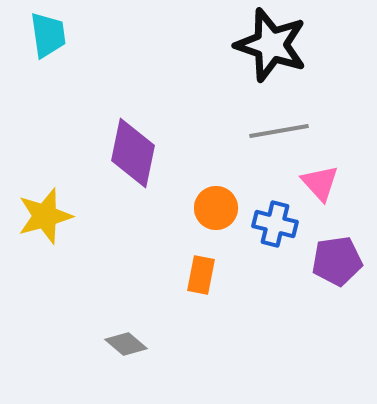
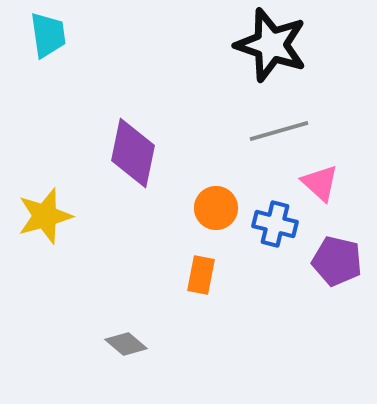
gray line: rotated 6 degrees counterclockwise
pink triangle: rotated 6 degrees counterclockwise
purple pentagon: rotated 21 degrees clockwise
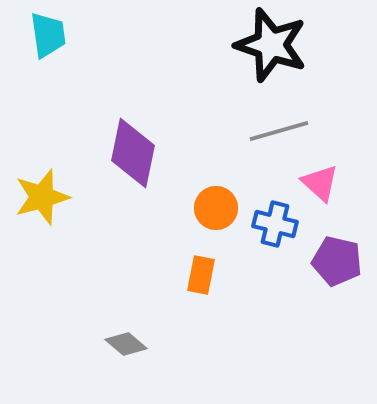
yellow star: moved 3 px left, 19 px up
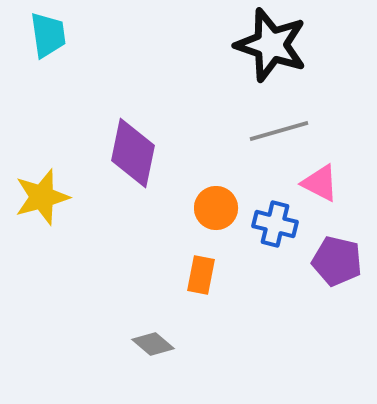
pink triangle: rotated 15 degrees counterclockwise
gray diamond: moved 27 px right
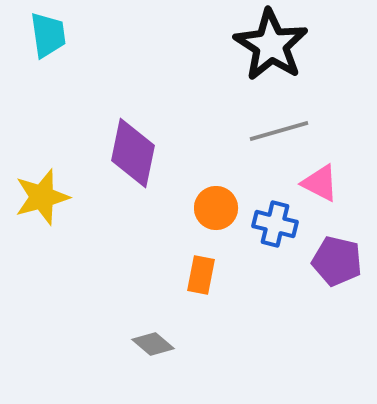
black star: rotated 14 degrees clockwise
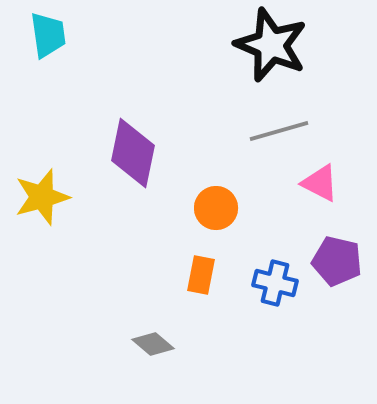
black star: rotated 10 degrees counterclockwise
blue cross: moved 59 px down
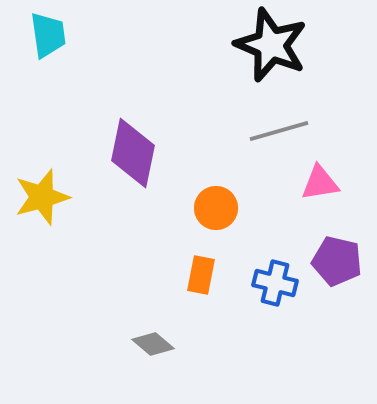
pink triangle: rotated 36 degrees counterclockwise
